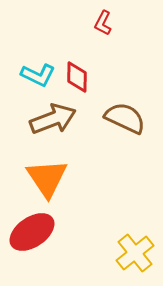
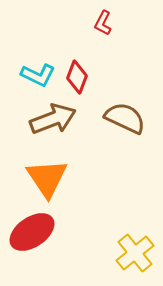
red diamond: rotated 20 degrees clockwise
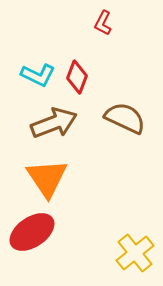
brown arrow: moved 1 px right, 4 px down
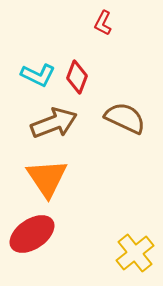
red ellipse: moved 2 px down
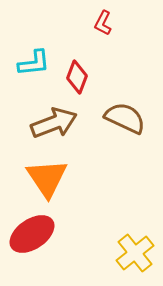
cyan L-shape: moved 4 px left, 12 px up; rotated 32 degrees counterclockwise
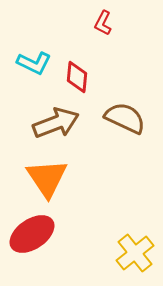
cyan L-shape: rotated 32 degrees clockwise
red diamond: rotated 16 degrees counterclockwise
brown arrow: moved 2 px right
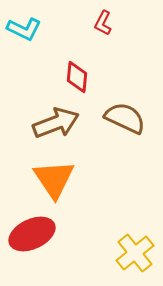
cyan L-shape: moved 10 px left, 34 px up
orange triangle: moved 7 px right, 1 px down
red ellipse: rotated 9 degrees clockwise
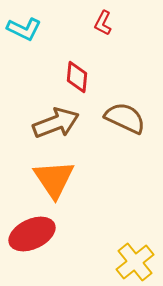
yellow cross: moved 9 px down
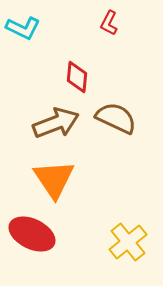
red L-shape: moved 6 px right
cyan L-shape: moved 1 px left, 1 px up
brown semicircle: moved 9 px left
red ellipse: rotated 51 degrees clockwise
yellow cross: moved 7 px left, 20 px up
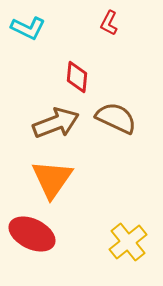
cyan L-shape: moved 5 px right
orange triangle: moved 2 px left; rotated 9 degrees clockwise
